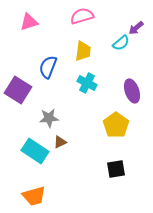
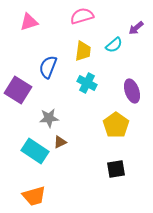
cyan semicircle: moved 7 px left, 2 px down
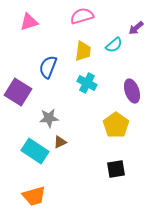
purple square: moved 2 px down
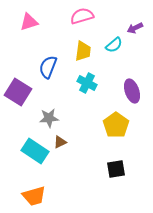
purple arrow: moved 1 px left; rotated 14 degrees clockwise
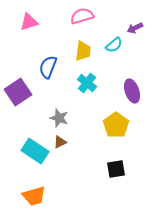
cyan cross: rotated 12 degrees clockwise
purple square: rotated 24 degrees clockwise
gray star: moved 10 px right; rotated 24 degrees clockwise
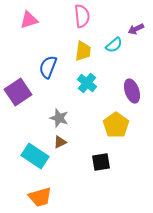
pink semicircle: rotated 100 degrees clockwise
pink triangle: moved 2 px up
purple arrow: moved 1 px right, 1 px down
cyan rectangle: moved 5 px down
black square: moved 15 px left, 7 px up
orange trapezoid: moved 6 px right, 1 px down
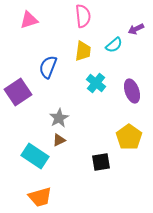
pink semicircle: moved 1 px right
cyan cross: moved 9 px right
gray star: rotated 24 degrees clockwise
yellow pentagon: moved 13 px right, 12 px down
brown triangle: moved 1 px left, 2 px up
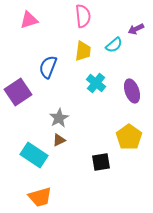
cyan rectangle: moved 1 px left, 1 px up
